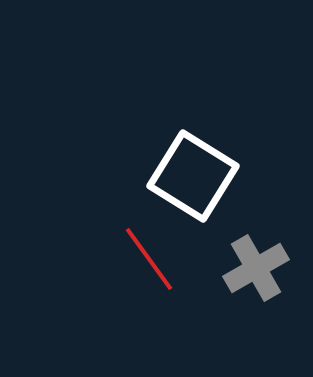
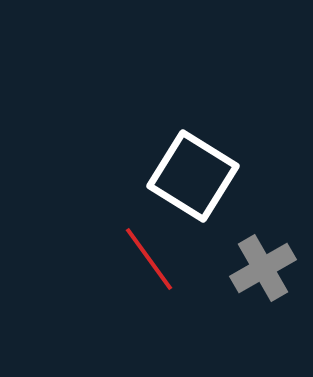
gray cross: moved 7 px right
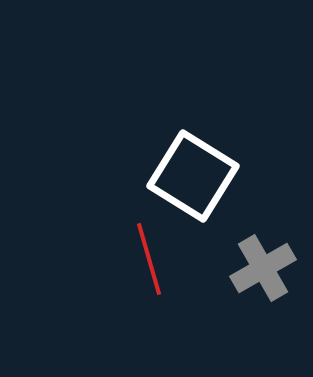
red line: rotated 20 degrees clockwise
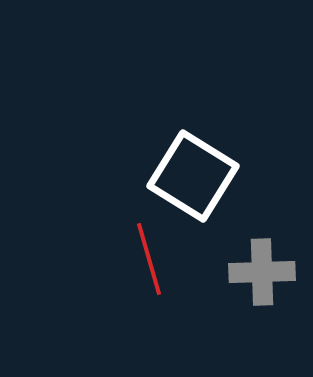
gray cross: moved 1 px left, 4 px down; rotated 28 degrees clockwise
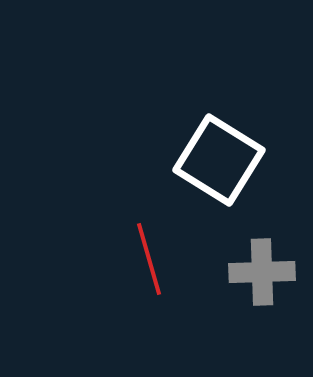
white square: moved 26 px right, 16 px up
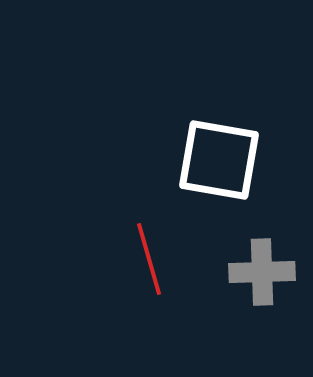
white square: rotated 22 degrees counterclockwise
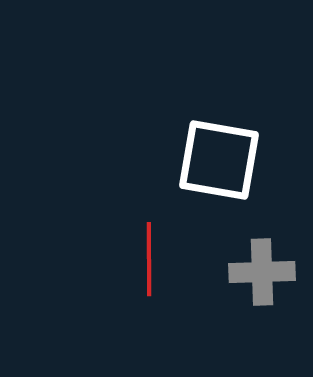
red line: rotated 16 degrees clockwise
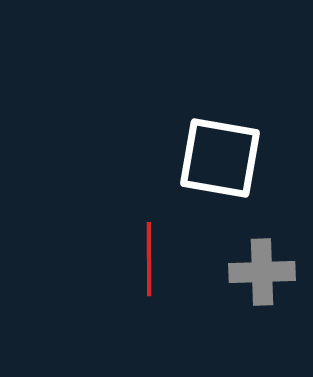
white square: moved 1 px right, 2 px up
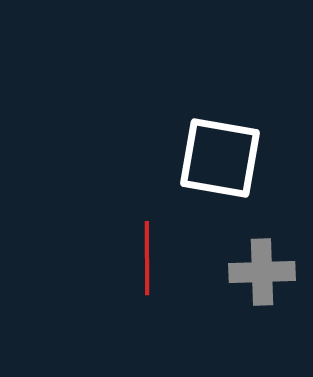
red line: moved 2 px left, 1 px up
